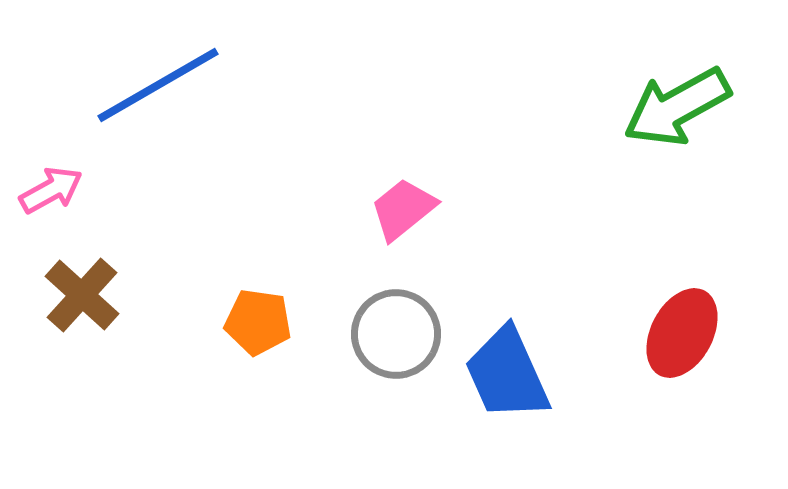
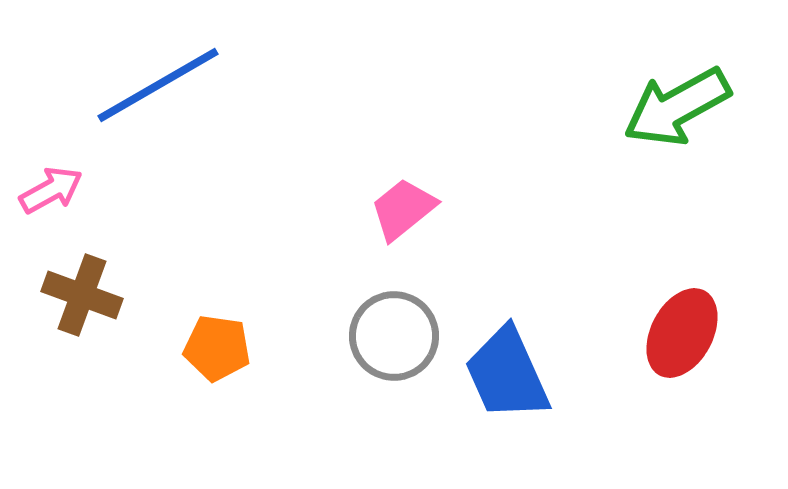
brown cross: rotated 22 degrees counterclockwise
orange pentagon: moved 41 px left, 26 px down
gray circle: moved 2 px left, 2 px down
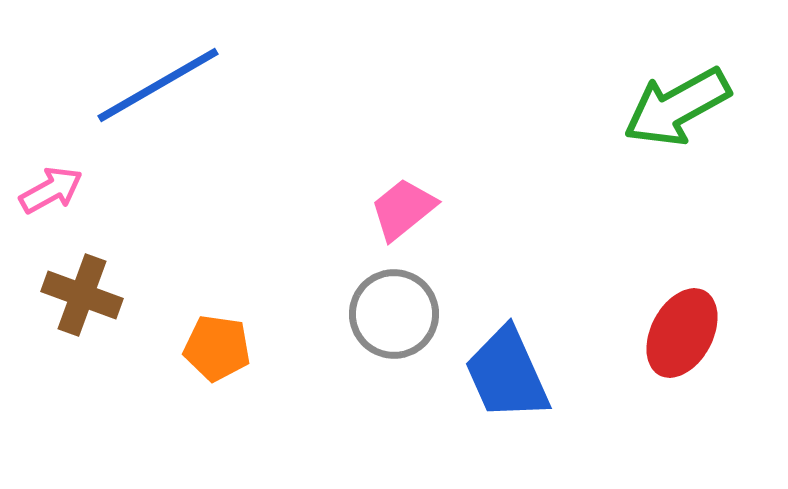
gray circle: moved 22 px up
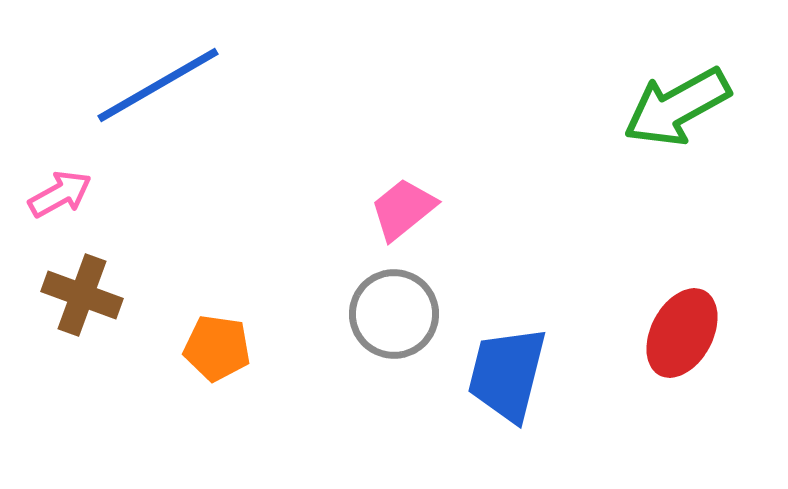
pink arrow: moved 9 px right, 4 px down
blue trapezoid: rotated 38 degrees clockwise
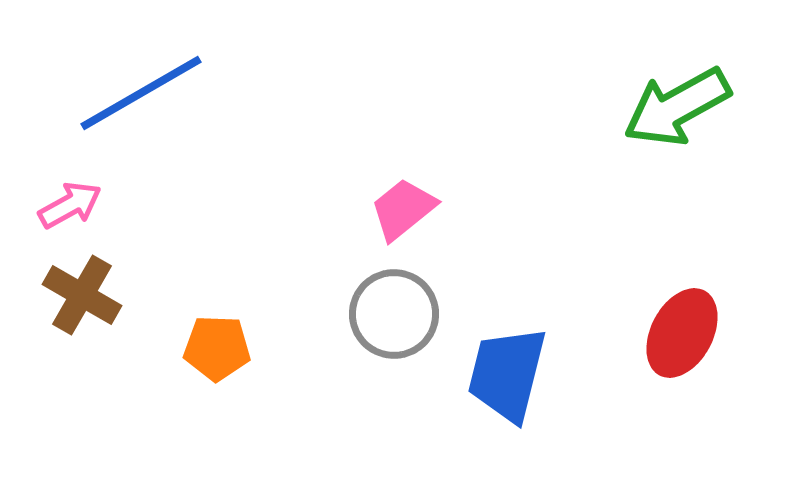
blue line: moved 17 px left, 8 px down
pink arrow: moved 10 px right, 11 px down
brown cross: rotated 10 degrees clockwise
orange pentagon: rotated 6 degrees counterclockwise
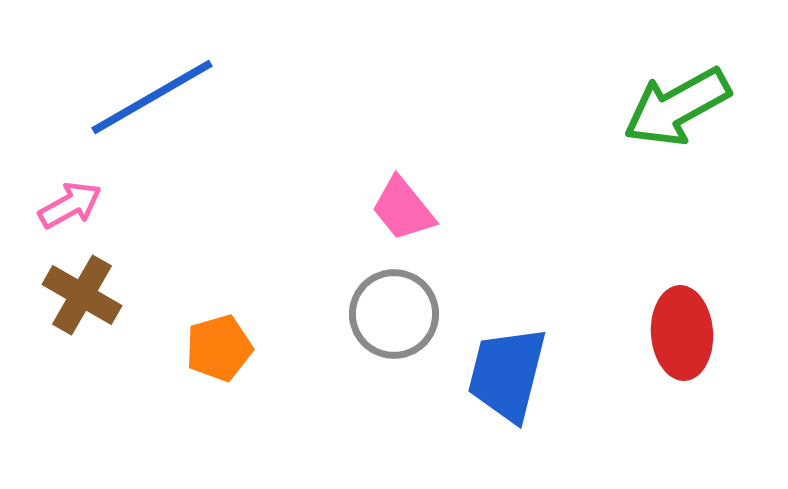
blue line: moved 11 px right, 4 px down
pink trapezoid: rotated 90 degrees counterclockwise
red ellipse: rotated 32 degrees counterclockwise
orange pentagon: moved 2 px right; rotated 18 degrees counterclockwise
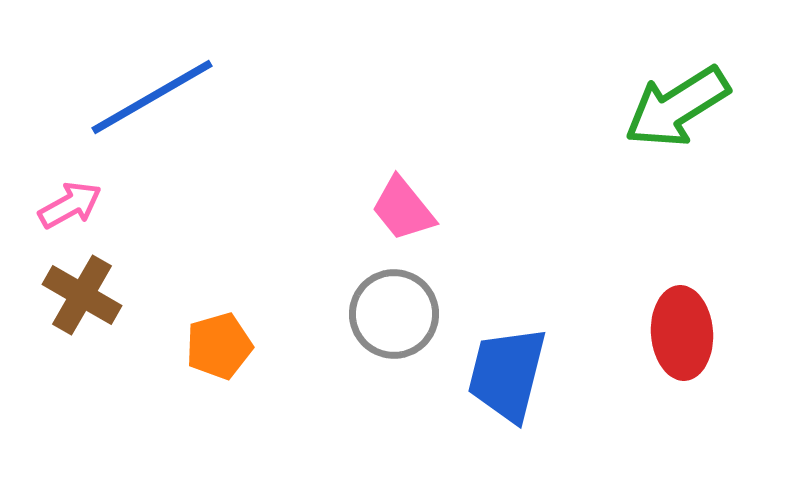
green arrow: rotated 3 degrees counterclockwise
orange pentagon: moved 2 px up
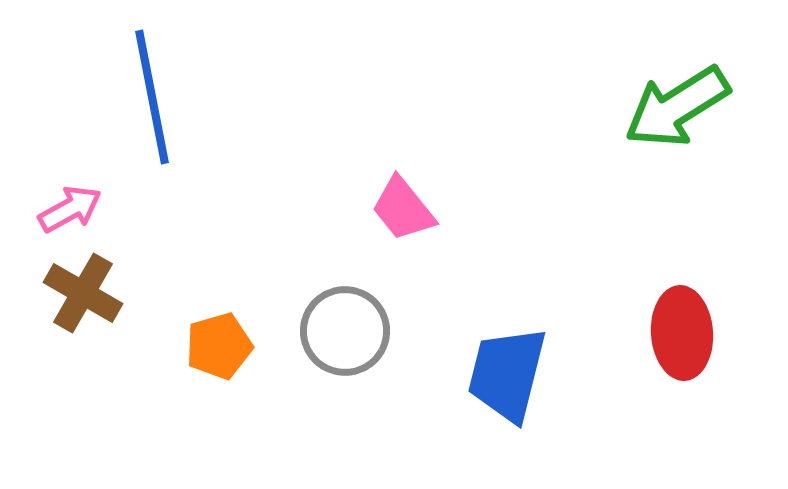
blue line: rotated 71 degrees counterclockwise
pink arrow: moved 4 px down
brown cross: moved 1 px right, 2 px up
gray circle: moved 49 px left, 17 px down
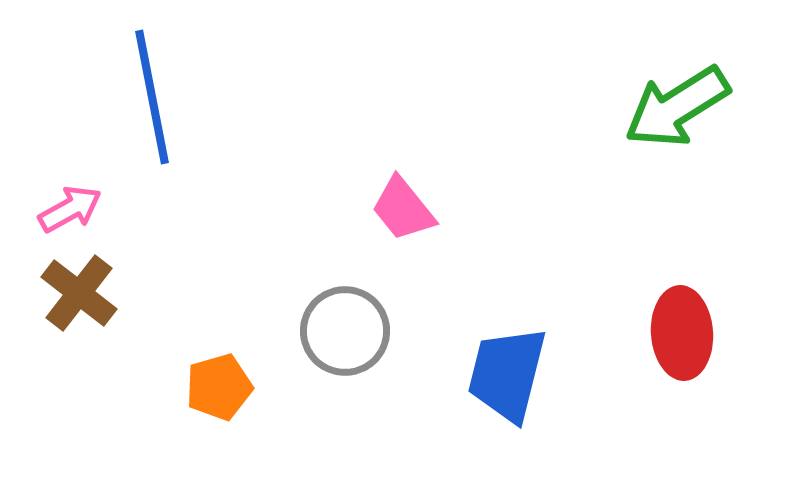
brown cross: moved 4 px left; rotated 8 degrees clockwise
orange pentagon: moved 41 px down
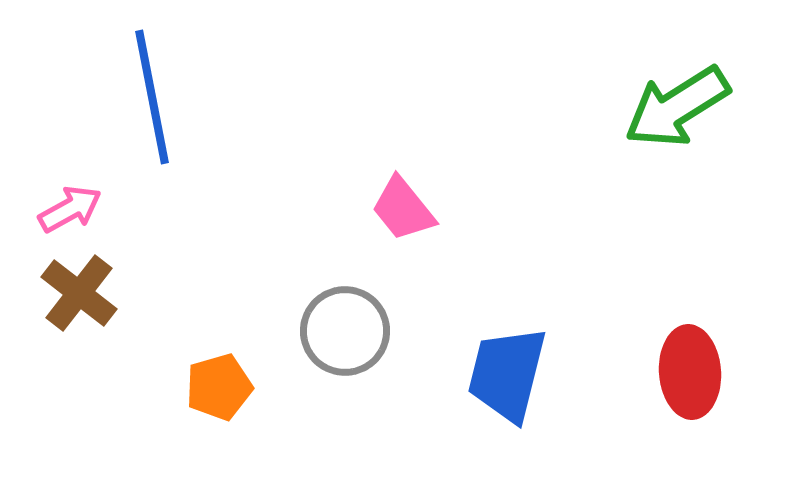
red ellipse: moved 8 px right, 39 px down
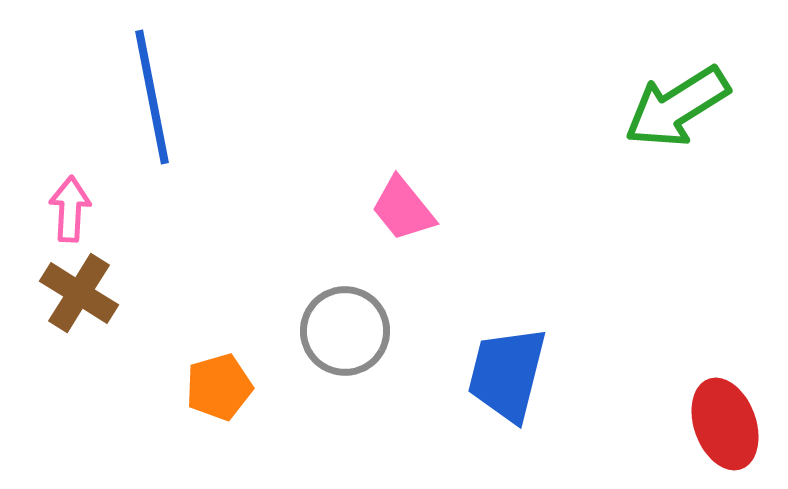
pink arrow: rotated 58 degrees counterclockwise
brown cross: rotated 6 degrees counterclockwise
red ellipse: moved 35 px right, 52 px down; rotated 16 degrees counterclockwise
